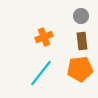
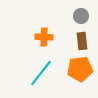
orange cross: rotated 24 degrees clockwise
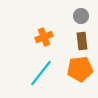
orange cross: rotated 24 degrees counterclockwise
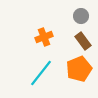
brown rectangle: moved 1 px right; rotated 30 degrees counterclockwise
orange pentagon: moved 1 px left; rotated 15 degrees counterclockwise
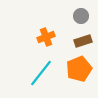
orange cross: moved 2 px right
brown rectangle: rotated 72 degrees counterclockwise
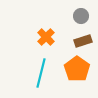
orange cross: rotated 24 degrees counterclockwise
orange pentagon: moved 2 px left; rotated 15 degrees counterclockwise
cyan line: rotated 24 degrees counterclockwise
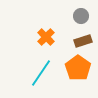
orange pentagon: moved 1 px right, 1 px up
cyan line: rotated 20 degrees clockwise
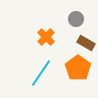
gray circle: moved 5 px left, 3 px down
brown rectangle: moved 3 px right, 2 px down; rotated 48 degrees clockwise
